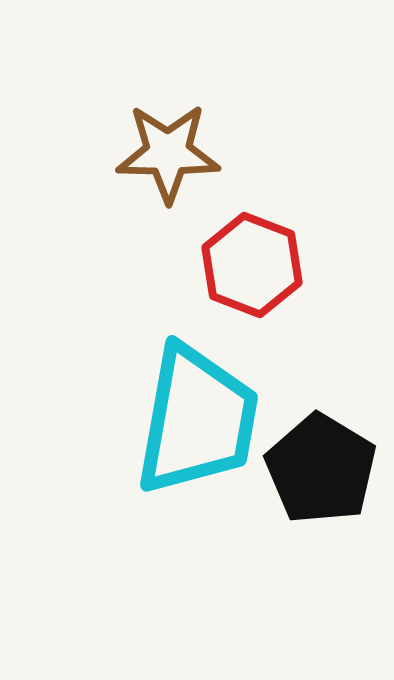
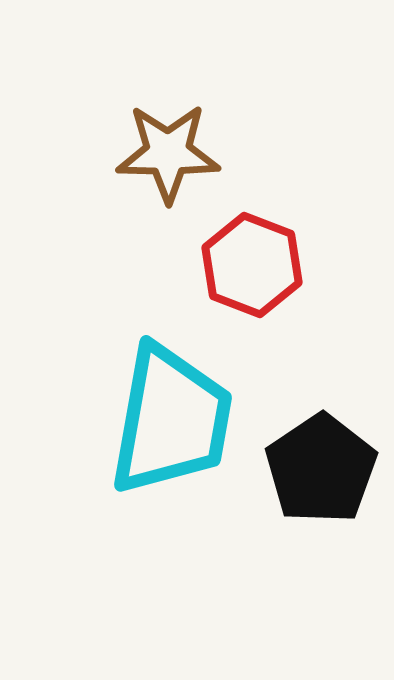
cyan trapezoid: moved 26 px left
black pentagon: rotated 7 degrees clockwise
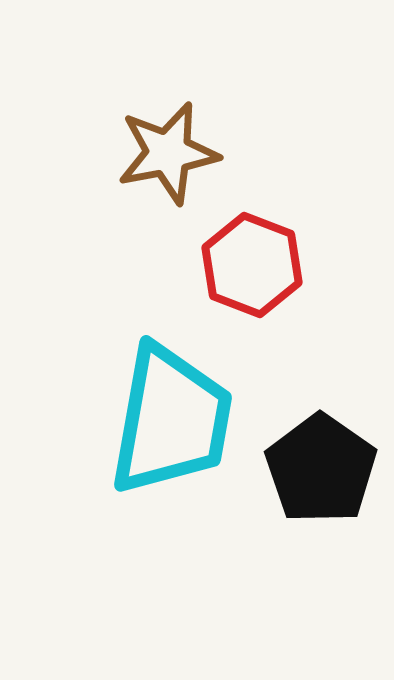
brown star: rotated 12 degrees counterclockwise
black pentagon: rotated 3 degrees counterclockwise
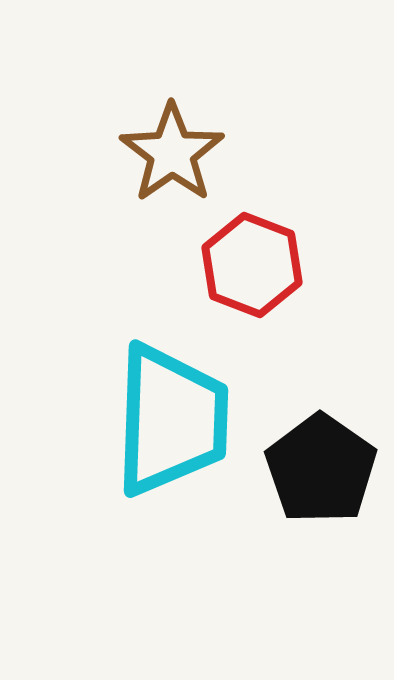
brown star: moved 4 px right; rotated 24 degrees counterclockwise
cyan trapezoid: rotated 8 degrees counterclockwise
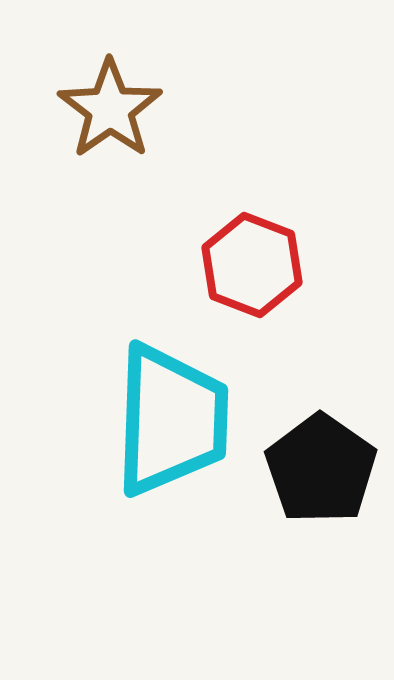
brown star: moved 62 px left, 44 px up
